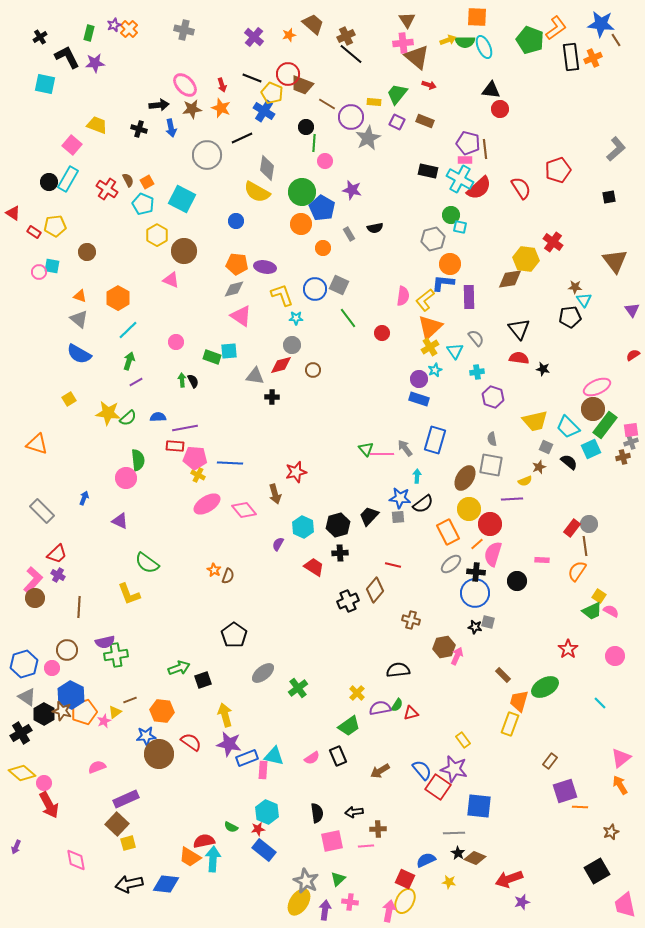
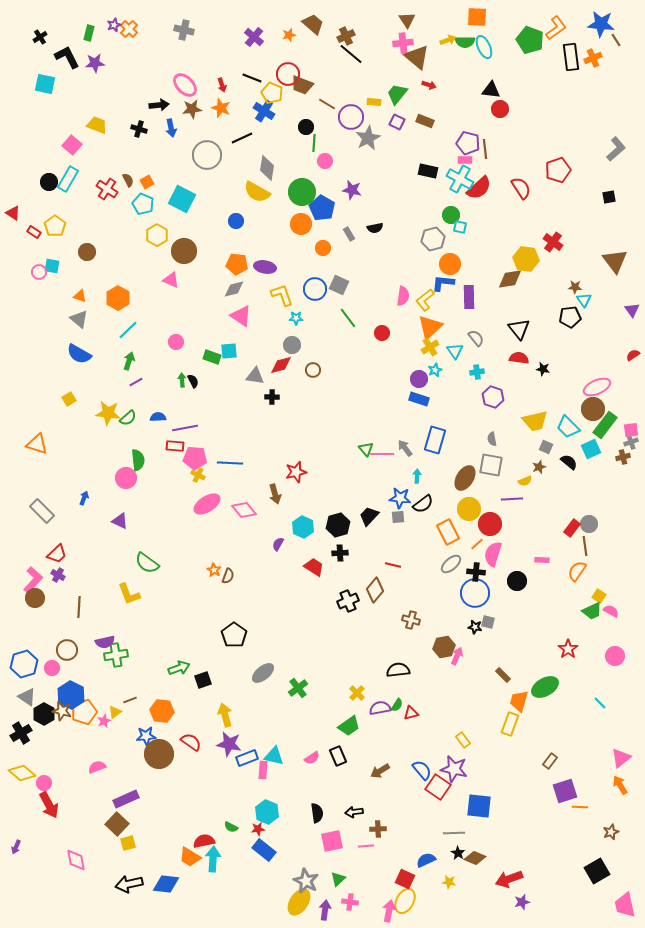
yellow pentagon at (55, 226): rotated 30 degrees counterclockwise
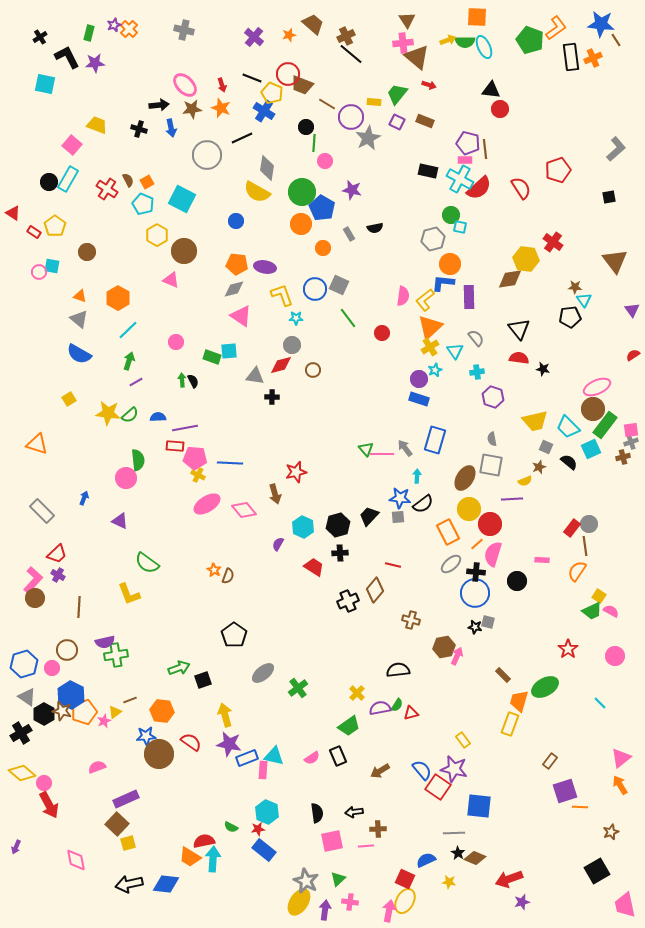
green semicircle at (128, 418): moved 2 px right, 3 px up
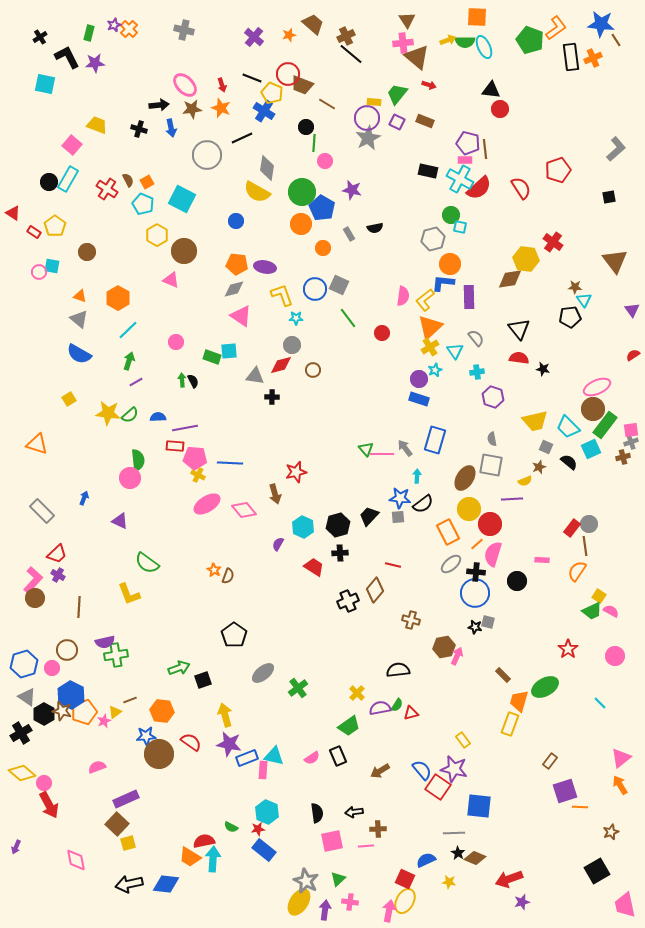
purple circle at (351, 117): moved 16 px right, 1 px down
pink circle at (126, 478): moved 4 px right
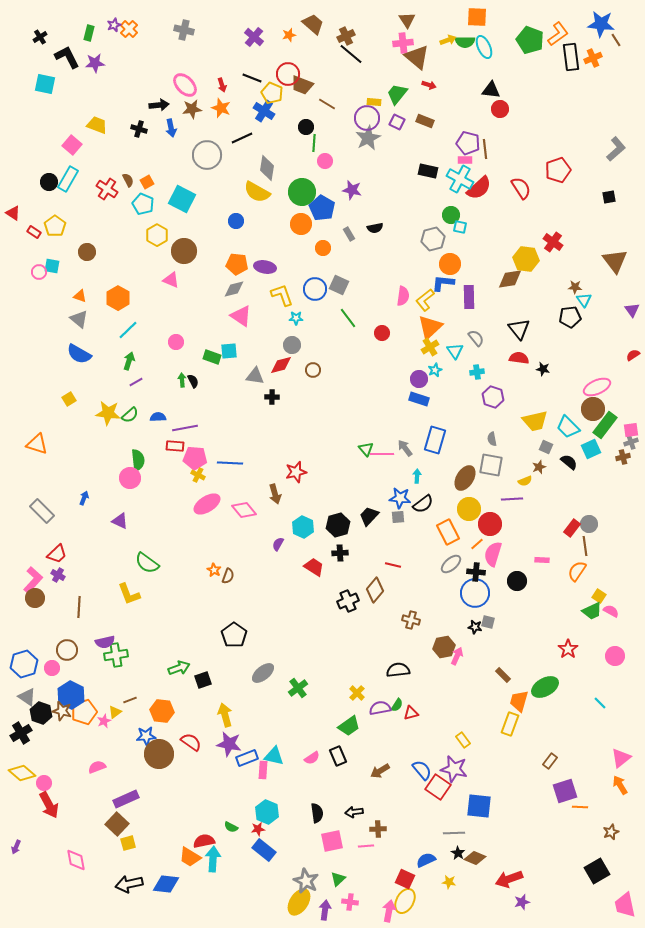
orange L-shape at (556, 28): moved 2 px right, 6 px down
black hexagon at (44, 714): moved 3 px left, 1 px up; rotated 10 degrees counterclockwise
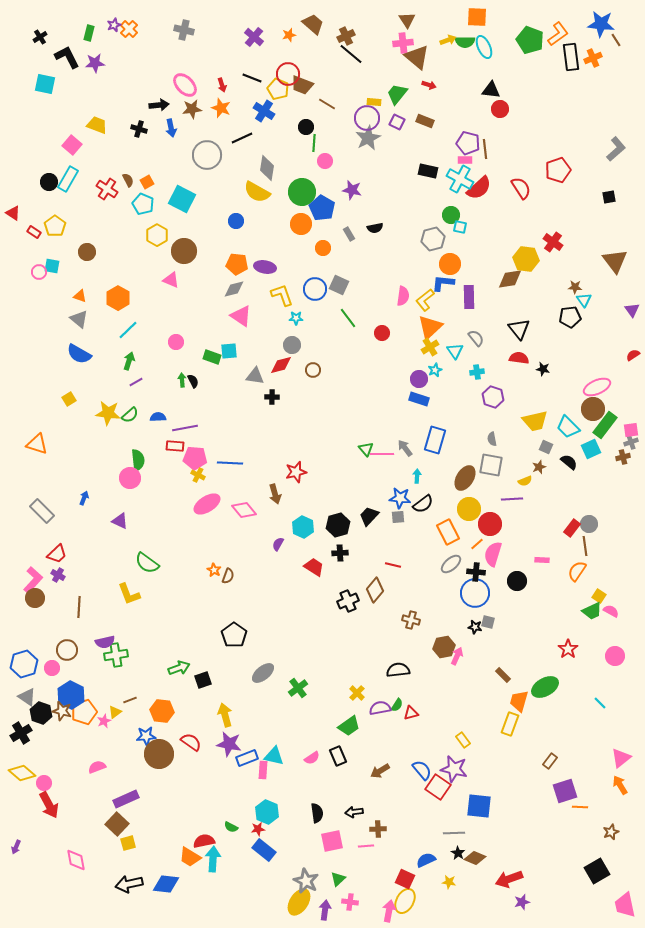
yellow pentagon at (272, 93): moved 6 px right, 4 px up
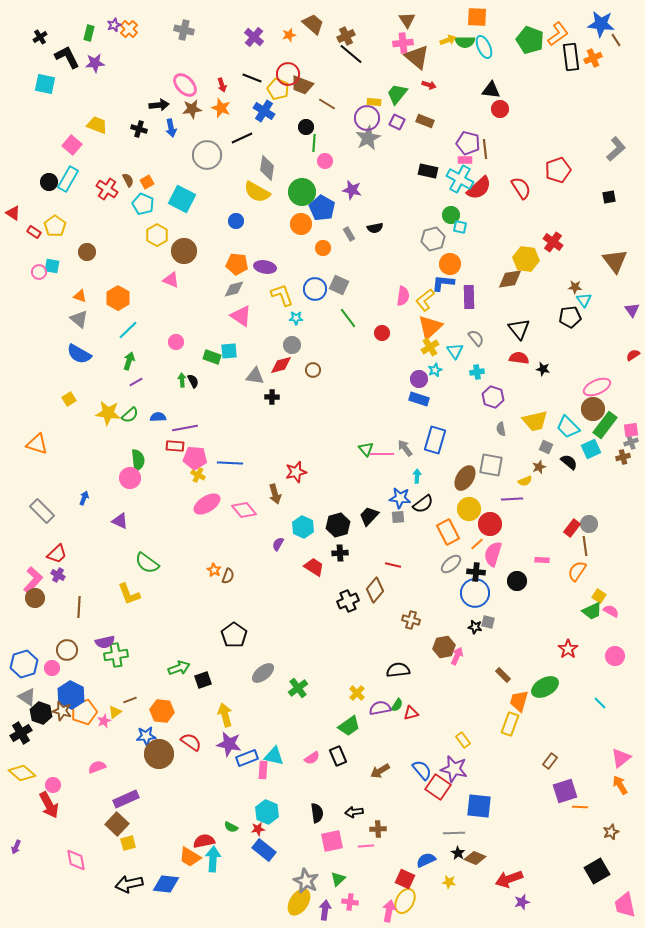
gray semicircle at (492, 439): moved 9 px right, 10 px up
pink circle at (44, 783): moved 9 px right, 2 px down
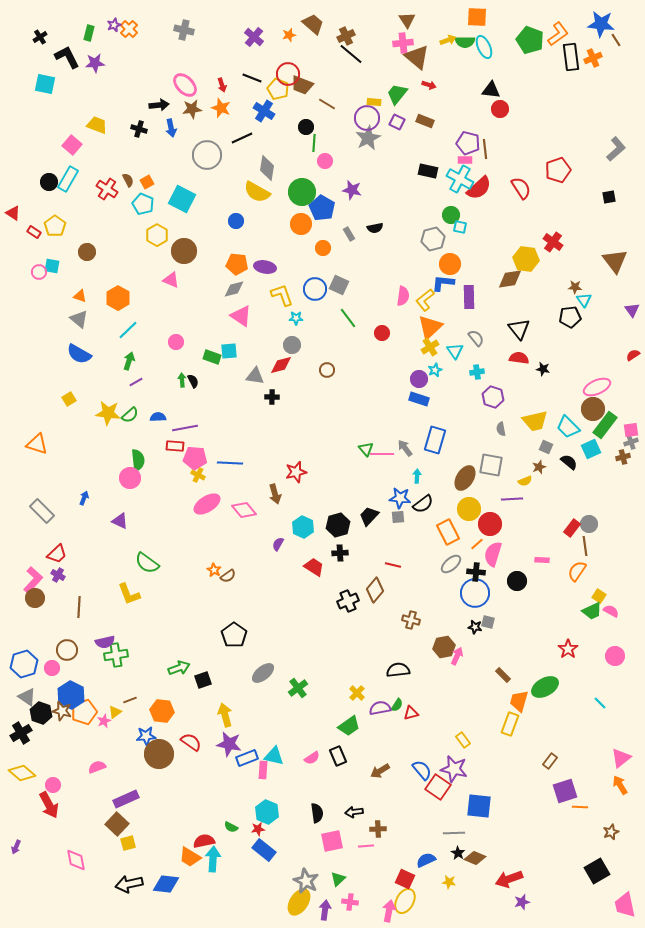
brown circle at (313, 370): moved 14 px right
brown semicircle at (228, 576): rotated 35 degrees clockwise
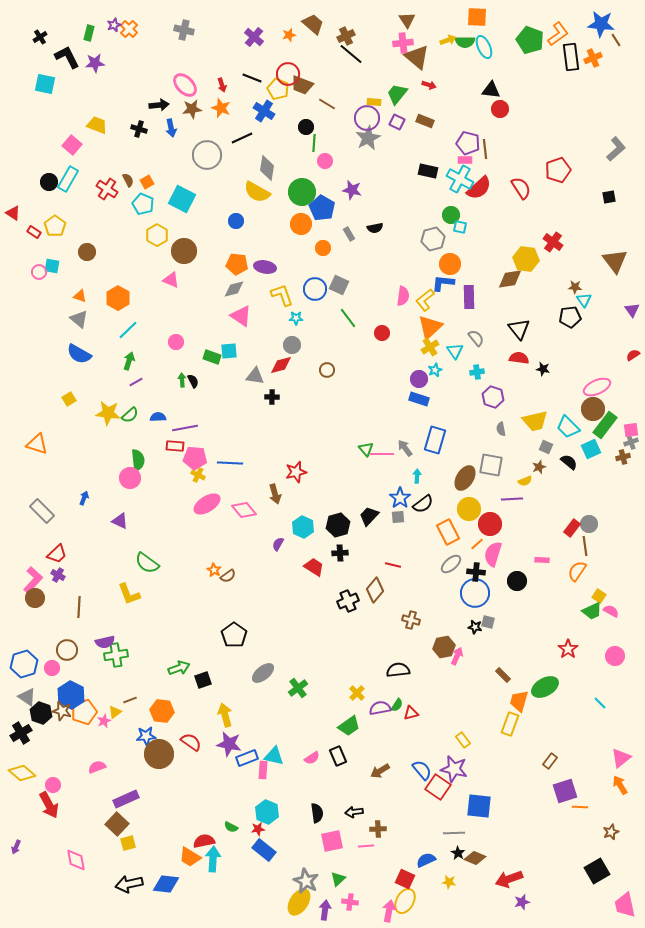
blue star at (400, 498): rotated 30 degrees clockwise
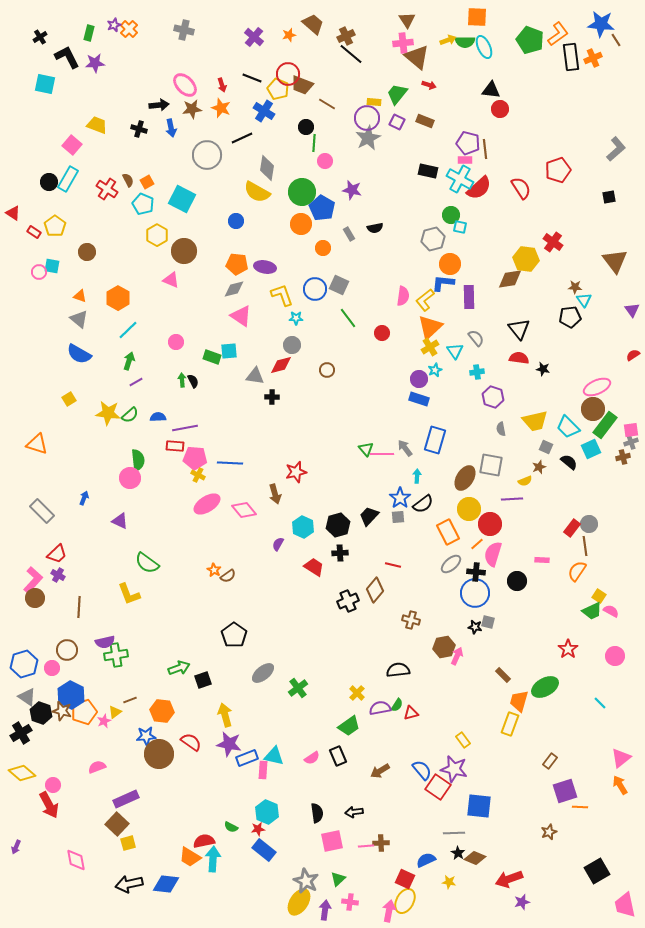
brown cross at (378, 829): moved 3 px right, 14 px down
brown star at (611, 832): moved 62 px left
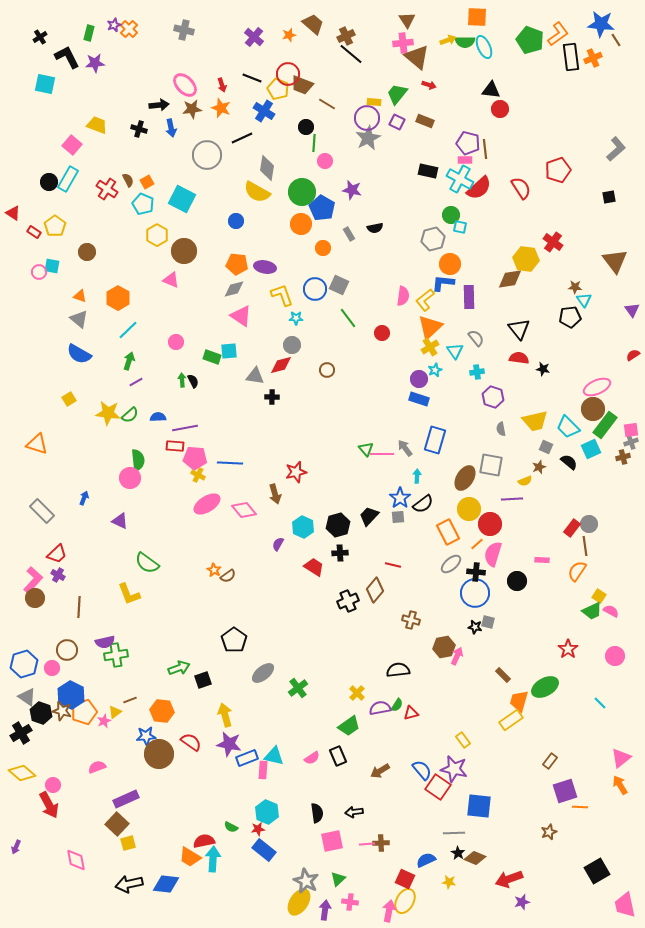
black pentagon at (234, 635): moved 5 px down
yellow rectangle at (510, 724): moved 1 px right, 4 px up; rotated 35 degrees clockwise
pink line at (366, 846): moved 1 px right, 2 px up
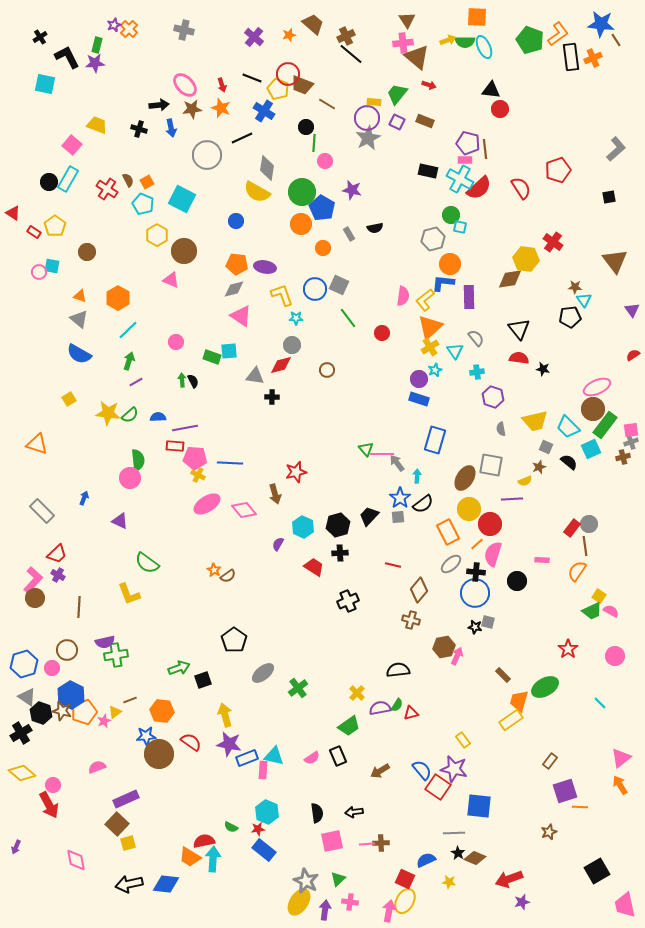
green rectangle at (89, 33): moved 8 px right, 12 px down
gray arrow at (405, 448): moved 8 px left, 15 px down
brown diamond at (375, 590): moved 44 px right
